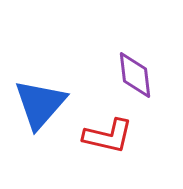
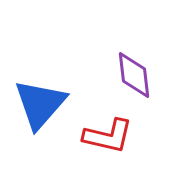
purple diamond: moved 1 px left
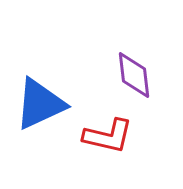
blue triangle: rotated 24 degrees clockwise
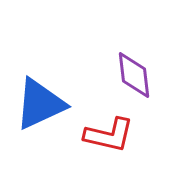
red L-shape: moved 1 px right, 1 px up
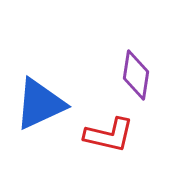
purple diamond: moved 2 px right; rotated 15 degrees clockwise
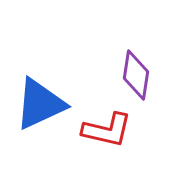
red L-shape: moved 2 px left, 5 px up
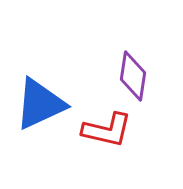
purple diamond: moved 3 px left, 1 px down
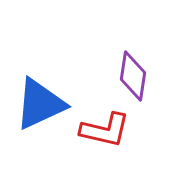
red L-shape: moved 2 px left
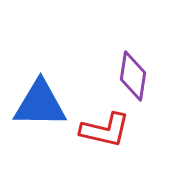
blue triangle: rotated 26 degrees clockwise
